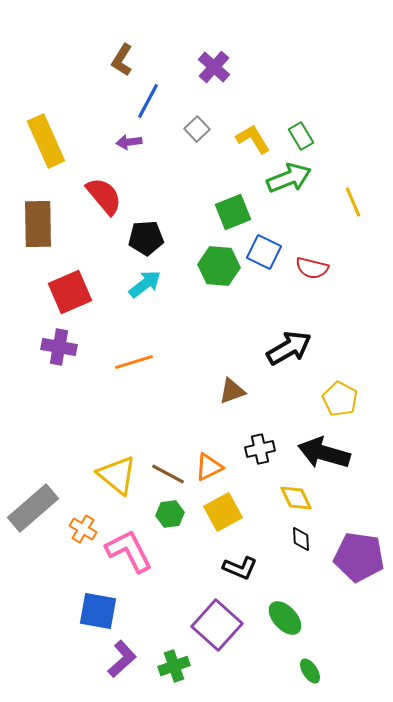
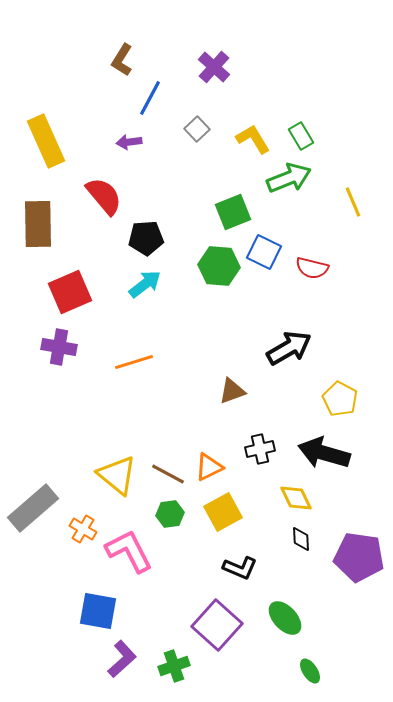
blue line at (148, 101): moved 2 px right, 3 px up
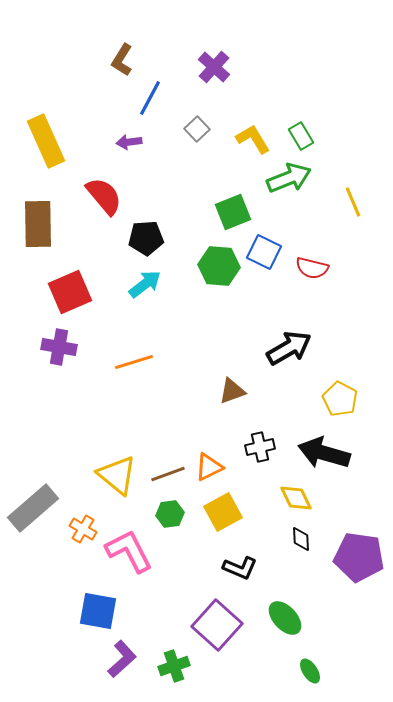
black cross at (260, 449): moved 2 px up
brown line at (168, 474): rotated 48 degrees counterclockwise
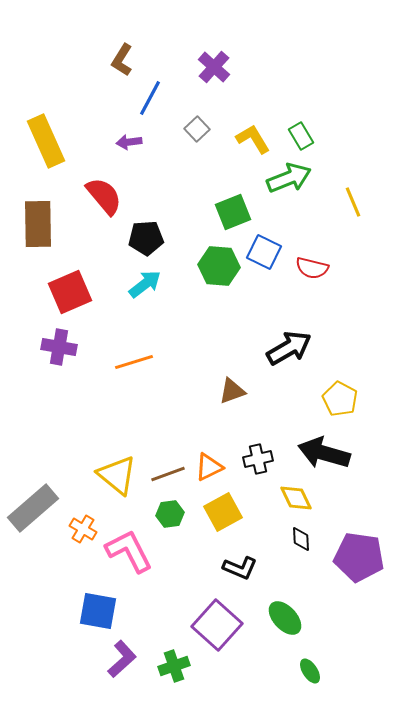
black cross at (260, 447): moved 2 px left, 12 px down
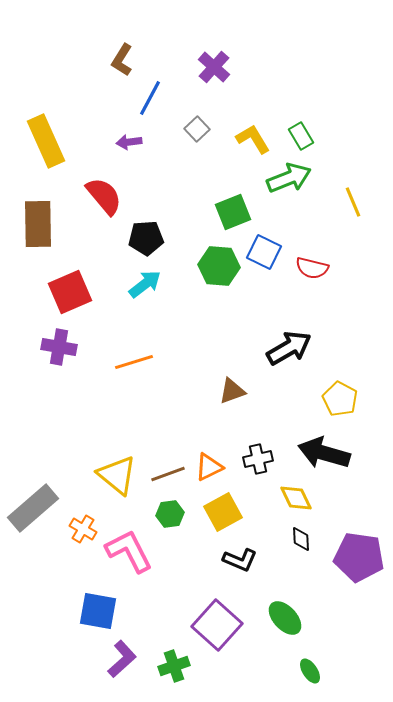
black L-shape at (240, 568): moved 8 px up
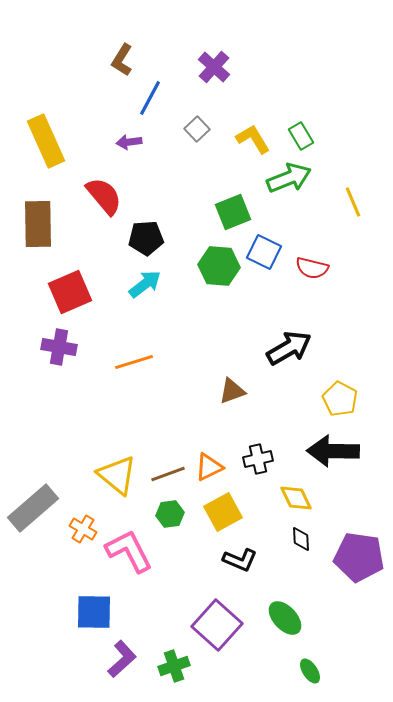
black arrow at (324, 453): moved 9 px right, 2 px up; rotated 15 degrees counterclockwise
blue square at (98, 611): moved 4 px left, 1 px down; rotated 9 degrees counterclockwise
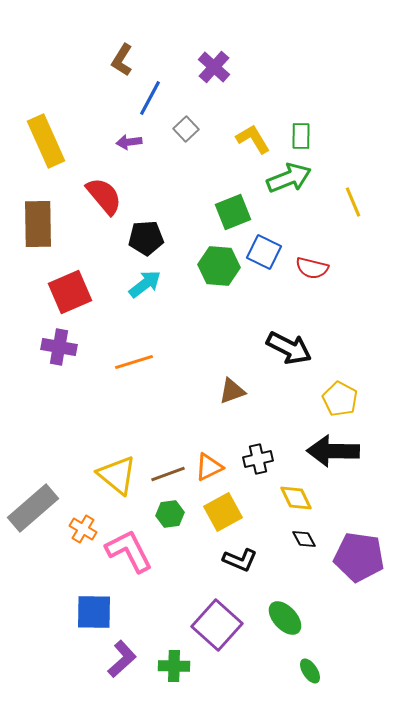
gray square at (197, 129): moved 11 px left
green rectangle at (301, 136): rotated 32 degrees clockwise
black arrow at (289, 348): rotated 57 degrees clockwise
black diamond at (301, 539): moved 3 px right; rotated 25 degrees counterclockwise
green cross at (174, 666): rotated 20 degrees clockwise
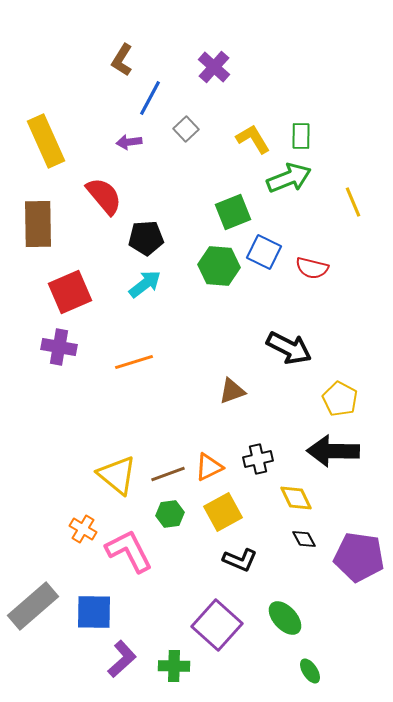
gray rectangle at (33, 508): moved 98 px down
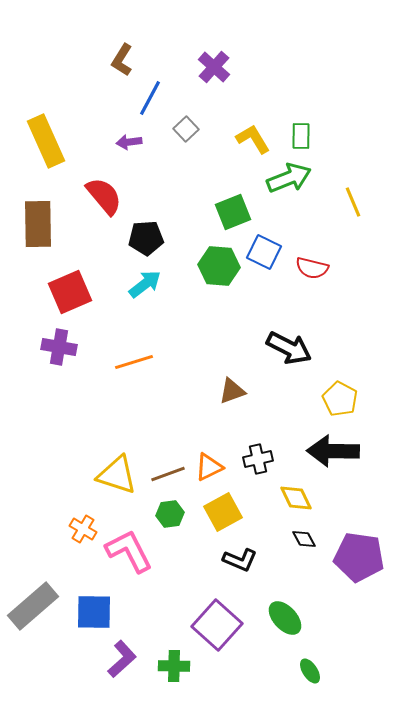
yellow triangle at (117, 475): rotated 21 degrees counterclockwise
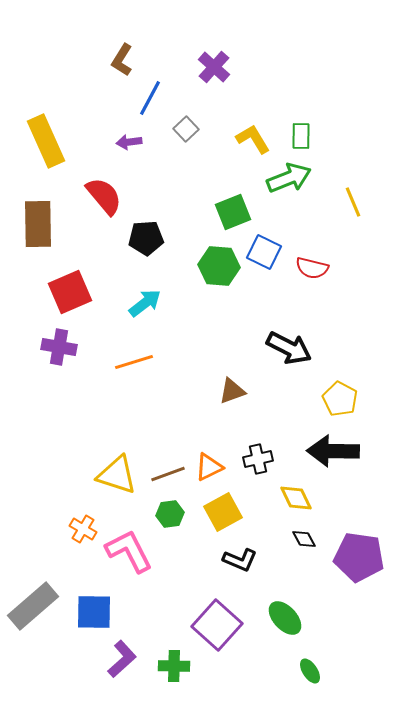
cyan arrow at (145, 284): moved 19 px down
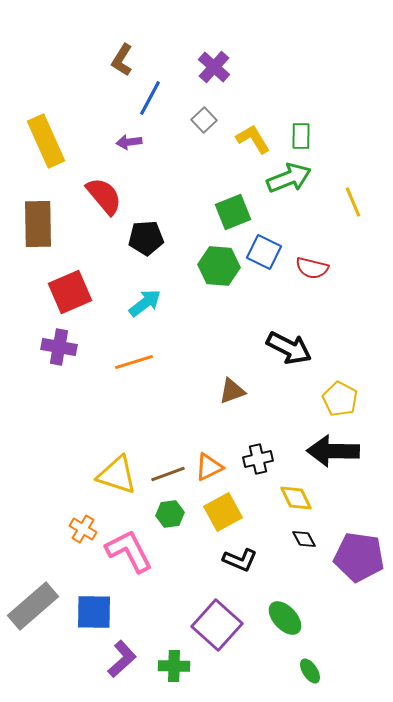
gray square at (186, 129): moved 18 px right, 9 px up
